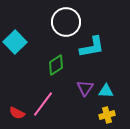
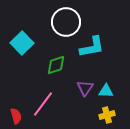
cyan square: moved 7 px right, 1 px down
green diamond: rotated 15 degrees clockwise
red semicircle: moved 1 px left, 3 px down; rotated 133 degrees counterclockwise
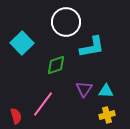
purple triangle: moved 1 px left, 1 px down
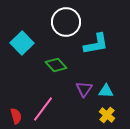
cyan L-shape: moved 4 px right, 3 px up
green diamond: rotated 65 degrees clockwise
pink line: moved 5 px down
yellow cross: rotated 35 degrees counterclockwise
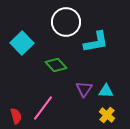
cyan L-shape: moved 2 px up
pink line: moved 1 px up
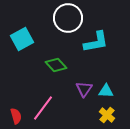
white circle: moved 2 px right, 4 px up
cyan square: moved 4 px up; rotated 15 degrees clockwise
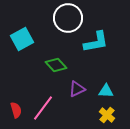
purple triangle: moved 7 px left; rotated 30 degrees clockwise
red semicircle: moved 6 px up
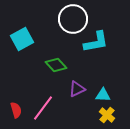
white circle: moved 5 px right, 1 px down
cyan triangle: moved 3 px left, 4 px down
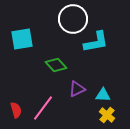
cyan square: rotated 20 degrees clockwise
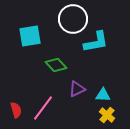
cyan square: moved 8 px right, 3 px up
